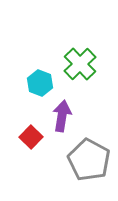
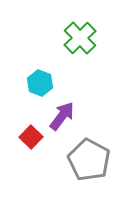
green cross: moved 26 px up
purple arrow: rotated 28 degrees clockwise
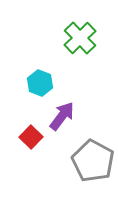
gray pentagon: moved 4 px right, 1 px down
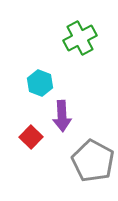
green cross: rotated 16 degrees clockwise
purple arrow: rotated 140 degrees clockwise
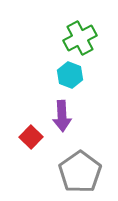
cyan hexagon: moved 30 px right, 8 px up
gray pentagon: moved 13 px left, 11 px down; rotated 9 degrees clockwise
